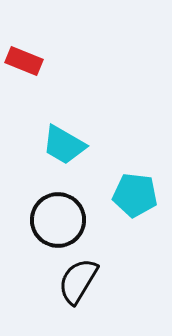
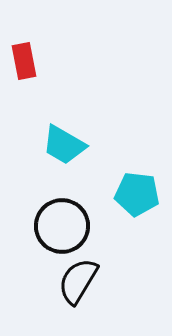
red rectangle: rotated 57 degrees clockwise
cyan pentagon: moved 2 px right, 1 px up
black circle: moved 4 px right, 6 px down
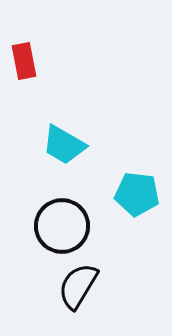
black semicircle: moved 5 px down
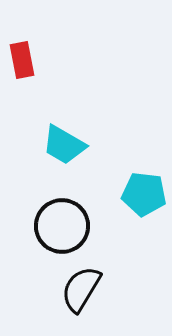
red rectangle: moved 2 px left, 1 px up
cyan pentagon: moved 7 px right
black semicircle: moved 3 px right, 3 px down
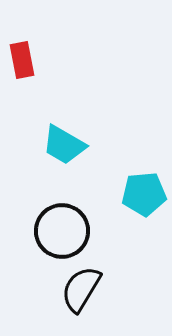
cyan pentagon: rotated 12 degrees counterclockwise
black circle: moved 5 px down
